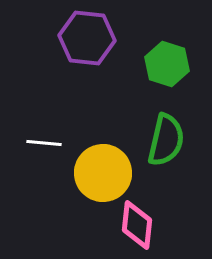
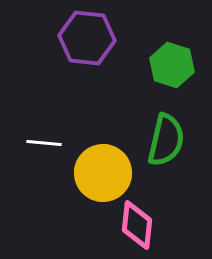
green hexagon: moved 5 px right, 1 px down
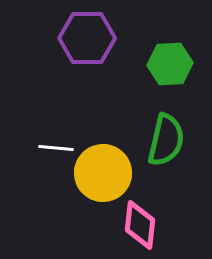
purple hexagon: rotated 6 degrees counterclockwise
green hexagon: moved 2 px left, 1 px up; rotated 21 degrees counterclockwise
white line: moved 12 px right, 5 px down
pink diamond: moved 3 px right
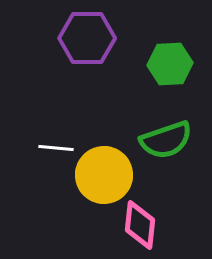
green semicircle: rotated 58 degrees clockwise
yellow circle: moved 1 px right, 2 px down
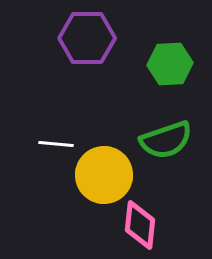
white line: moved 4 px up
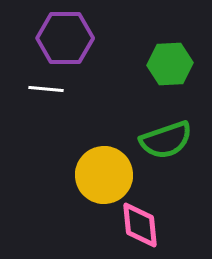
purple hexagon: moved 22 px left
white line: moved 10 px left, 55 px up
pink diamond: rotated 12 degrees counterclockwise
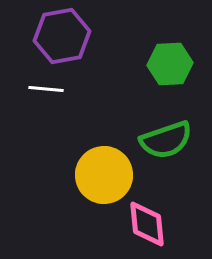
purple hexagon: moved 3 px left, 2 px up; rotated 10 degrees counterclockwise
pink diamond: moved 7 px right, 1 px up
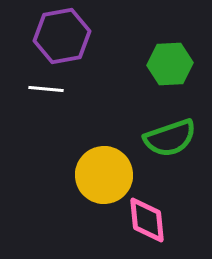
green semicircle: moved 4 px right, 2 px up
pink diamond: moved 4 px up
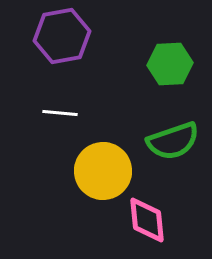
white line: moved 14 px right, 24 px down
green semicircle: moved 3 px right, 3 px down
yellow circle: moved 1 px left, 4 px up
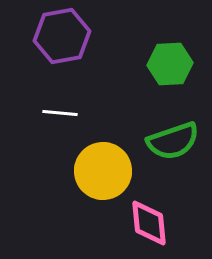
pink diamond: moved 2 px right, 3 px down
